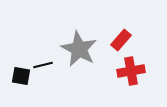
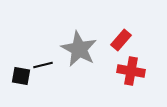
red cross: rotated 20 degrees clockwise
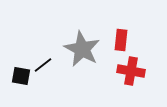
red rectangle: rotated 35 degrees counterclockwise
gray star: moved 3 px right
black line: rotated 24 degrees counterclockwise
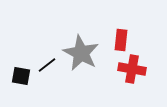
gray star: moved 1 px left, 4 px down
black line: moved 4 px right
red cross: moved 1 px right, 2 px up
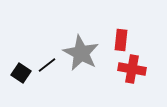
black square: moved 3 px up; rotated 24 degrees clockwise
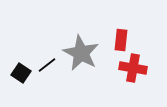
red cross: moved 1 px right, 1 px up
